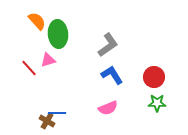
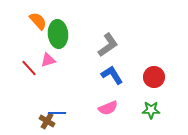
orange semicircle: moved 1 px right
green star: moved 6 px left, 7 px down
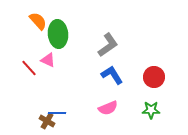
pink triangle: rotated 42 degrees clockwise
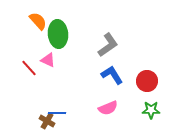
red circle: moved 7 px left, 4 px down
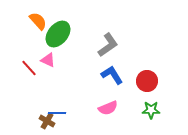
green ellipse: rotated 44 degrees clockwise
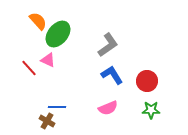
blue line: moved 6 px up
